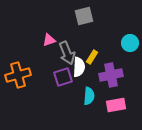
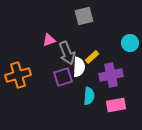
yellow rectangle: rotated 16 degrees clockwise
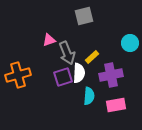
white semicircle: moved 6 px down
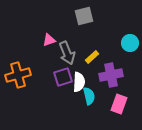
white semicircle: moved 9 px down
cyan semicircle: rotated 18 degrees counterclockwise
pink rectangle: moved 3 px right, 1 px up; rotated 60 degrees counterclockwise
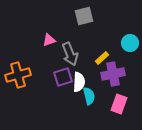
gray arrow: moved 3 px right, 1 px down
yellow rectangle: moved 10 px right, 1 px down
purple cross: moved 2 px right, 1 px up
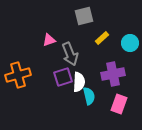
yellow rectangle: moved 20 px up
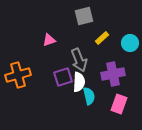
gray arrow: moved 9 px right, 6 px down
